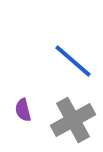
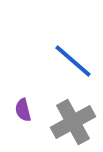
gray cross: moved 2 px down
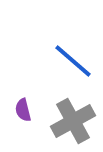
gray cross: moved 1 px up
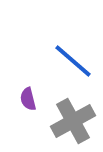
purple semicircle: moved 5 px right, 11 px up
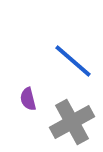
gray cross: moved 1 px left, 1 px down
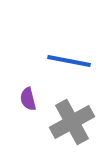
blue line: moved 4 px left; rotated 30 degrees counterclockwise
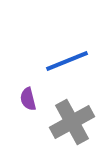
blue line: moved 2 px left; rotated 33 degrees counterclockwise
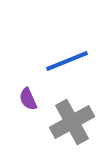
purple semicircle: rotated 10 degrees counterclockwise
